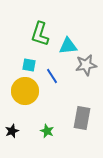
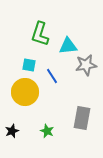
yellow circle: moved 1 px down
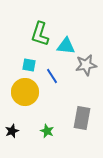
cyan triangle: moved 2 px left; rotated 12 degrees clockwise
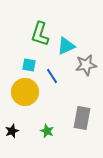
cyan triangle: rotated 30 degrees counterclockwise
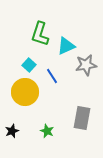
cyan square: rotated 32 degrees clockwise
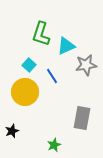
green L-shape: moved 1 px right
green star: moved 7 px right, 14 px down; rotated 24 degrees clockwise
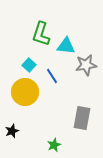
cyan triangle: rotated 30 degrees clockwise
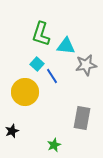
cyan square: moved 8 px right, 1 px up
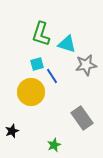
cyan triangle: moved 1 px right, 2 px up; rotated 12 degrees clockwise
cyan square: rotated 32 degrees clockwise
yellow circle: moved 6 px right
gray rectangle: rotated 45 degrees counterclockwise
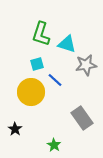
blue line: moved 3 px right, 4 px down; rotated 14 degrees counterclockwise
black star: moved 3 px right, 2 px up; rotated 16 degrees counterclockwise
green star: rotated 16 degrees counterclockwise
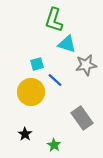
green L-shape: moved 13 px right, 14 px up
black star: moved 10 px right, 5 px down
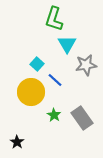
green L-shape: moved 1 px up
cyan triangle: rotated 42 degrees clockwise
cyan square: rotated 32 degrees counterclockwise
black star: moved 8 px left, 8 px down
green star: moved 30 px up
